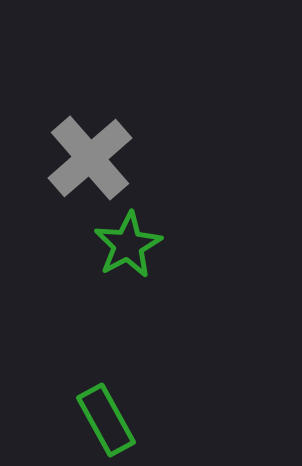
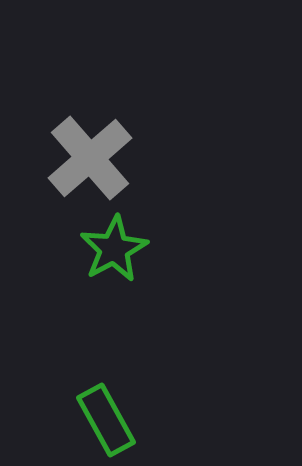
green star: moved 14 px left, 4 px down
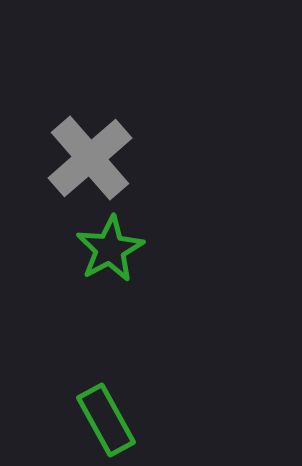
green star: moved 4 px left
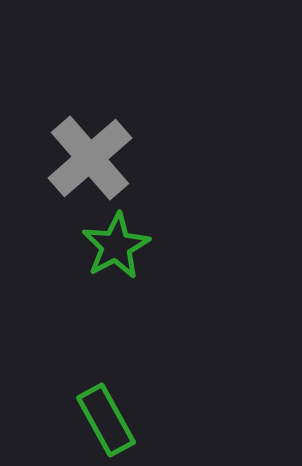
green star: moved 6 px right, 3 px up
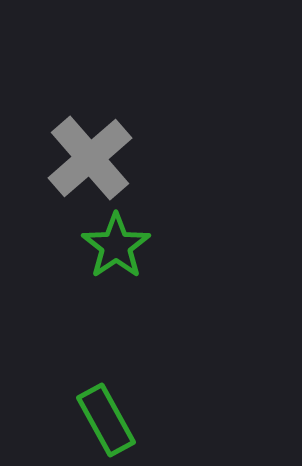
green star: rotated 6 degrees counterclockwise
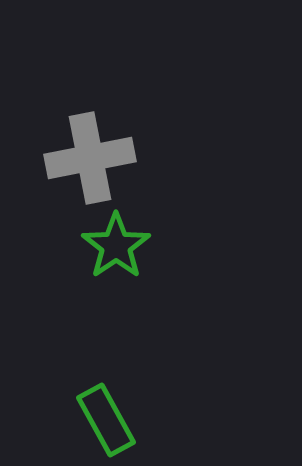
gray cross: rotated 30 degrees clockwise
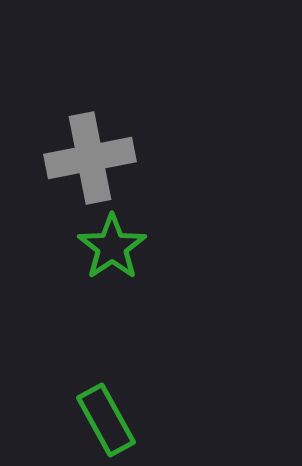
green star: moved 4 px left, 1 px down
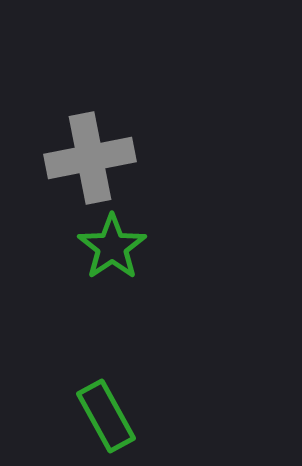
green rectangle: moved 4 px up
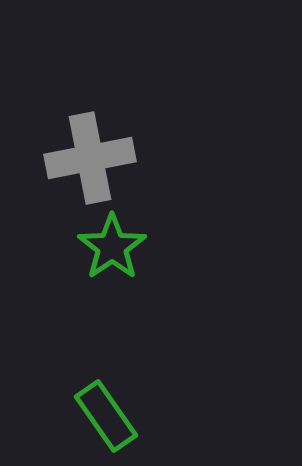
green rectangle: rotated 6 degrees counterclockwise
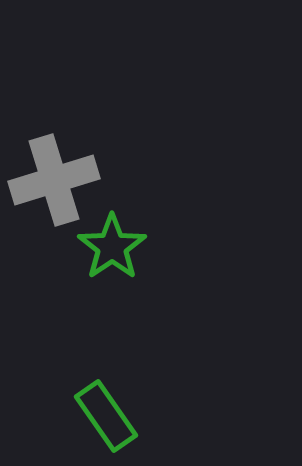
gray cross: moved 36 px left, 22 px down; rotated 6 degrees counterclockwise
